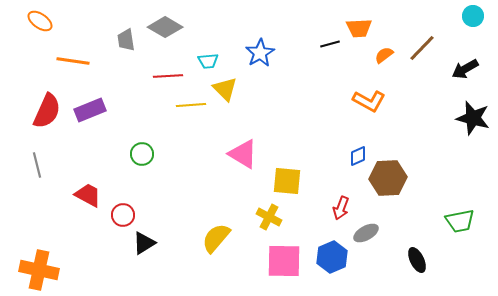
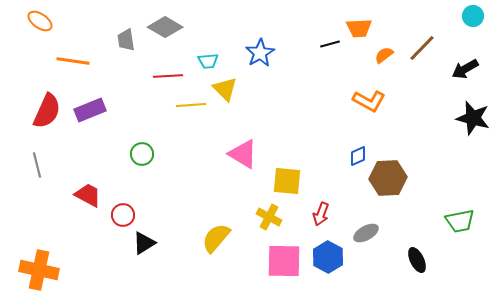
red arrow: moved 20 px left, 6 px down
blue hexagon: moved 4 px left; rotated 8 degrees counterclockwise
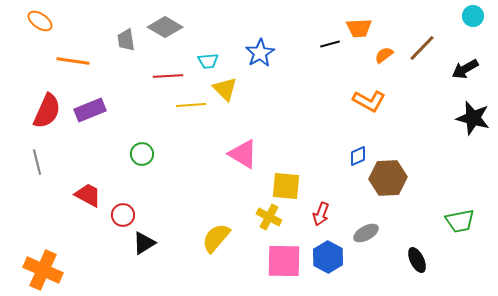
gray line: moved 3 px up
yellow square: moved 1 px left, 5 px down
orange cross: moved 4 px right; rotated 12 degrees clockwise
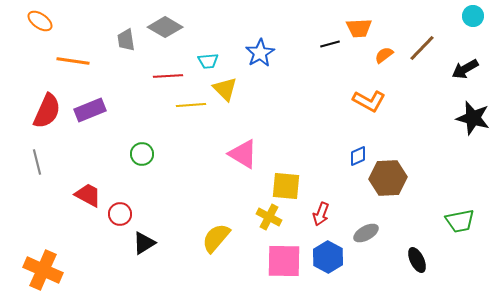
red circle: moved 3 px left, 1 px up
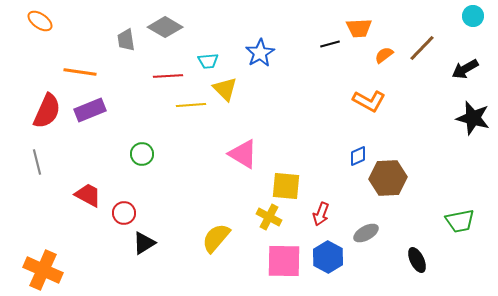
orange line: moved 7 px right, 11 px down
red circle: moved 4 px right, 1 px up
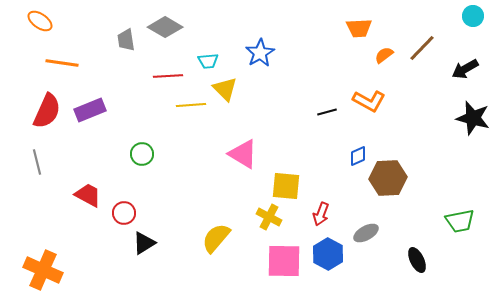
black line: moved 3 px left, 68 px down
orange line: moved 18 px left, 9 px up
blue hexagon: moved 3 px up
